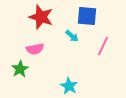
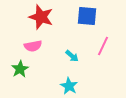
cyan arrow: moved 20 px down
pink semicircle: moved 2 px left, 3 px up
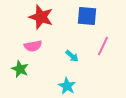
green star: rotated 18 degrees counterclockwise
cyan star: moved 2 px left
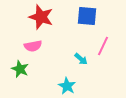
cyan arrow: moved 9 px right, 3 px down
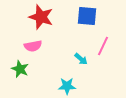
cyan star: rotated 30 degrees counterclockwise
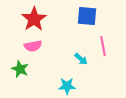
red star: moved 7 px left, 2 px down; rotated 20 degrees clockwise
pink line: rotated 36 degrees counterclockwise
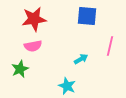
red star: rotated 25 degrees clockwise
pink line: moved 7 px right; rotated 24 degrees clockwise
cyan arrow: rotated 72 degrees counterclockwise
green star: rotated 24 degrees clockwise
cyan star: rotated 24 degrees clockwise
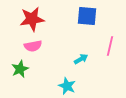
red star: moved 2 px left
